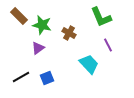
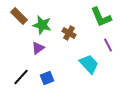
black line: rotated 18 degrees counterclockwise
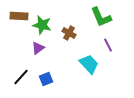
brown rectangle: rotated 42 degrees counterclockwise
blue square: moved 1 px left, 1 px down
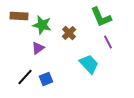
brown cross: rotated 16 degrees clockwise
purple line: moved 3 px up
black line: moved 4 px right
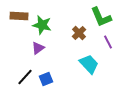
brown cross: moved 10 px right
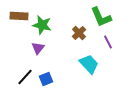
purple triangle: rotated 16 degrees counterclockwise
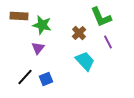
cyan trapezoid: moved 4 px left, 3 px up
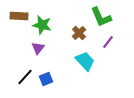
purple line: rotated 64 degrees clockwise
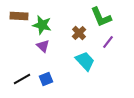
purple triangle: moved 5 px right, 2 px up; rotated 24 degrees counterclockwise
black line: moved 3 px left, 2 px down; rotated 18 degrees clockwise
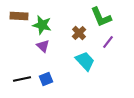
black line: rotated 18 degrees clockwise
